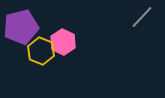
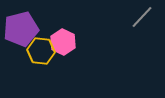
purple pentagon: moved 2 px down
yellow hexagon: rotated 16 degrees counterclockwise
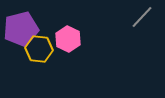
pink hexagon: moved 5 px right, 3 px up
yellow hexagon: moved 2 px left, 2 px up
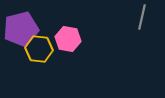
gray line: rotated 30 degrees counterclockwise
pink hexagon: rotated 15 degrees counterclockwise
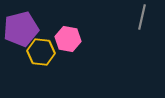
yellow hexagon: moved 2 px right, 3 px down
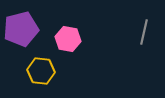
gray line: moved 2 px right, 15 px down
yellow hexagon: moved 19 px down
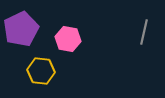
purple pentagon: rotated 12 degrees counterclockwise
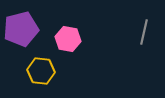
purple pentagon: rotated 12 degrees clockwise
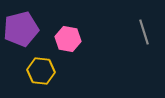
gray line: rotated 30 degrees counterclockwise
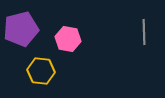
gray line: rotated 15 degrees clockwise
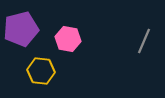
gray line: moved 9 px down; rotated 25 degrees clockwise
